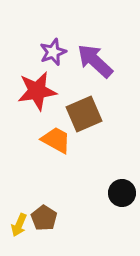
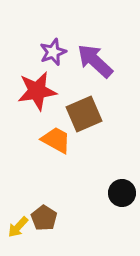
yellow arrow: moved 1 px left, 2 px down; rotated 20 degrees clockwise
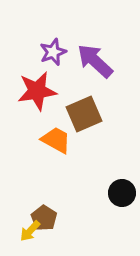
yellow arrow: moved 12 px right, 4 px down
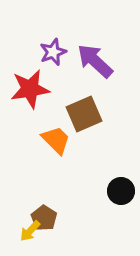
red star: moved 7 px left, 2 px up
orange trapezoid: rotated 16 degrees clockwise
black circle: moved 1 px left, 2 px up
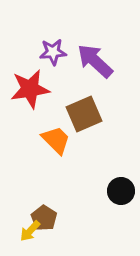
purple star: rotated 16 degrees clockwise
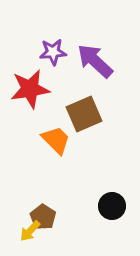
black circle: moved 9 px left, 15 px down
brown pentagon: moved 1 px left, 1 px up
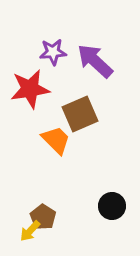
brown square: moved 4 px left
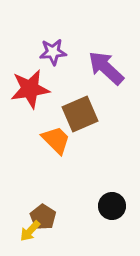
purple arrow: moved 11 px right, 7 px down
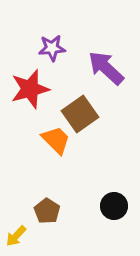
purple star: moved 1 px left, 4 px up
red star: rotated 6 degrees counterclockwise
brown square: rotated 12 degrees counterclockwise
black circle: moved 2 px right
brown pentagon: moved 4 px right, 6 px up
yellow arrow: moved 14 px left, 5 px down
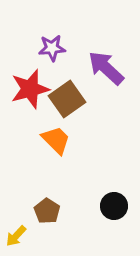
brown square: moved 13 px left, 15 px up
